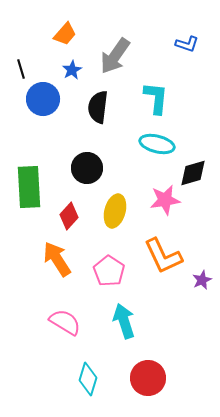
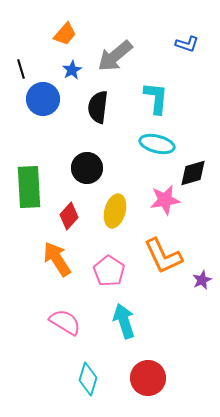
gray arrow: rotated 15 degrees clockwise
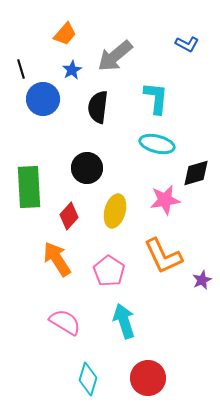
blue L-shape: rotated 10 degrees clockwise
black diamond: moved 3 px right
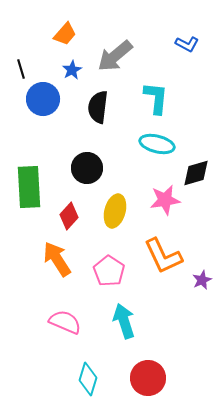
pink semicircle: rotated 8 degrees counterclockwise
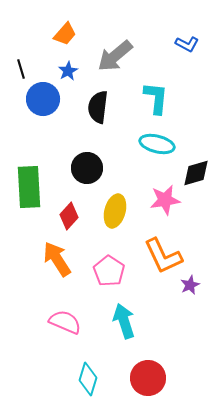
blue star: moved 4 px left, 1 px down
purple star: moved 12 px left, 5 px down
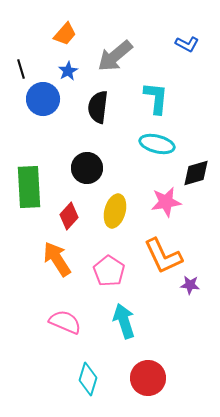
pink star: moved 1 px right, 2 px down
purple star: rotated 30 degrees clockwise
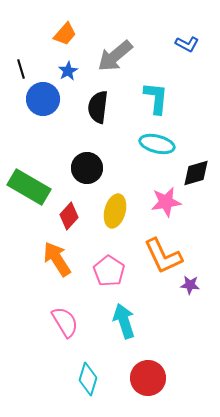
green rectangle: rotated 57 degrees counterclockwise
pink semicircle: rotated 36 degrees clockwise
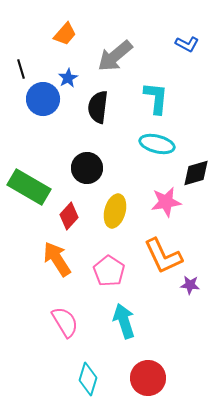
blue star: moved 7 px down
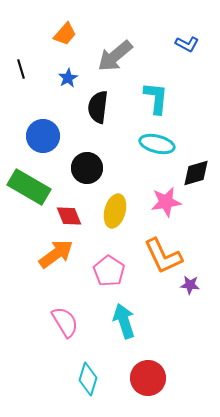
blue circle: moved 37 px down
red diamond: rotated 64 degrees counterclockwise
orange arrow: moved 1 px left, 5 px up; rotated 87 degrees clockwise
